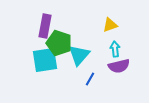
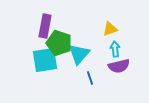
yellow triangle: moved 4 px down
cyan triangle: moved 1 px up
blue line: moved 1 px up; rotated 48 degrees counterclockwise
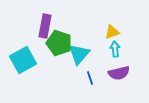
yellow triangle: moved 2 px right, 3 px down
cyan square: moved 22 px left; rotated 20 degrees counterclockwise
purple semicircle: moved 7 px down
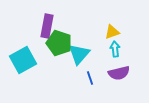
purple rectangle: moved 2 px right
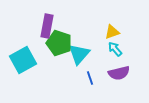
cyan arrow: rotated 35 degrees counterclockwise
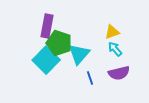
cyan square: moved 23 px right; rotated 16 degrees counterclockwise
